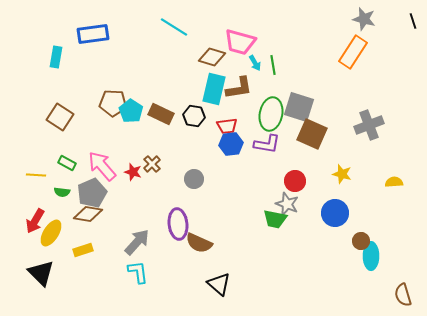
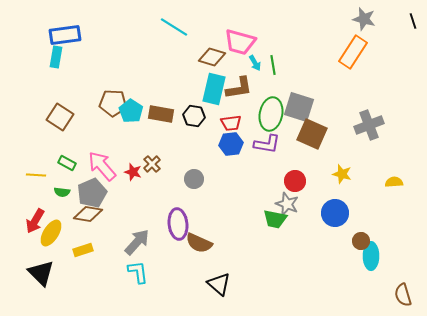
blue rectangle at (93, 34): moved 28 px left, 1 px down
brown rectangle at (161, 114): rotated 15 degrees counterclockwise
red trapezoid at (227, 126): moved 4 px right, 3 px up
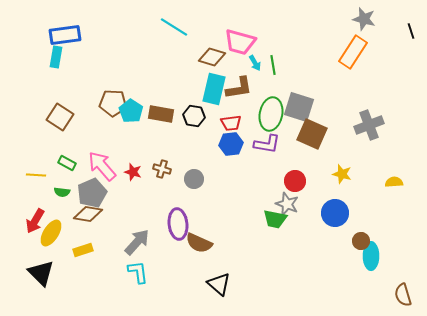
black line at (413, 21): moved 2 px left, 10 px down
brown cross at (152, 164): moved 10 px right, 5 px down; rotated 30 degrees counterclockwise
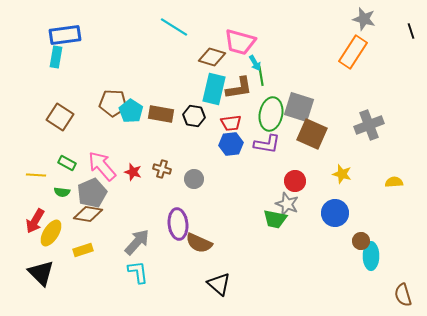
green line at (273, 65): moved 12 px left, 11 px down
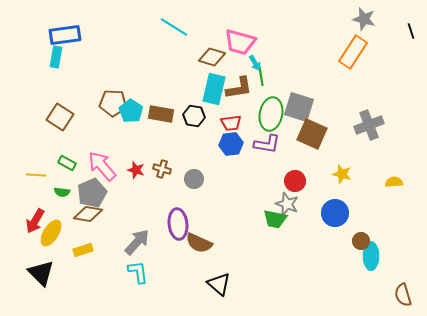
red star at (133, 172): moved 3 px right, 2 px up
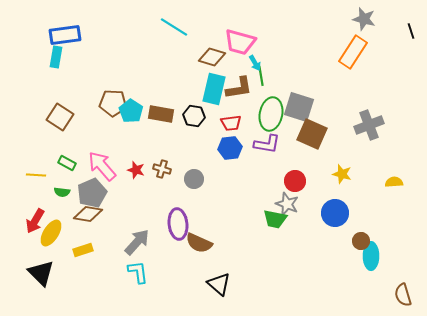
blue hexagon at (231, 144): moved 1 px left, 4 px down
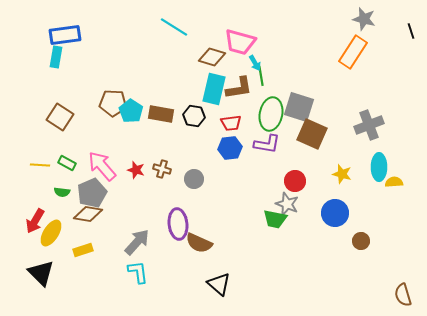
yellow line at (36, 175): moved 4 px right, 10 px up
cyan ellipse at (371, 256): moved 8 px right, 89 px up
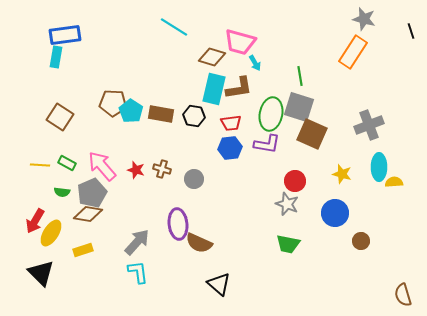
green line at (261, 76): moved 39 px right
green trapezoid at (275, 219): moved 13 px right, 25 px down
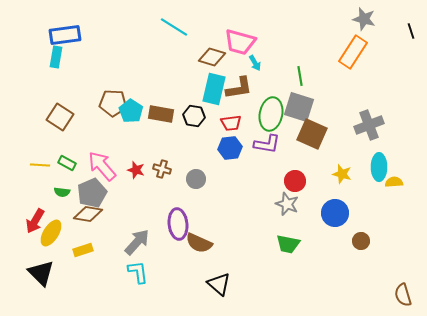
gray circle at (194, 179): moved 2 px right
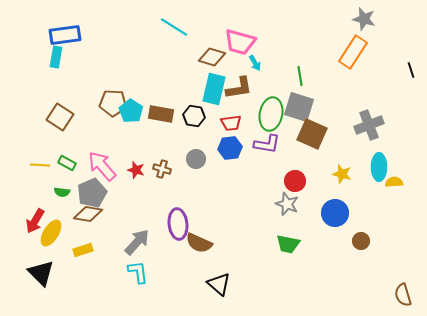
black line at (411, 31): moved 39 px down
gray circle at (196, 179): moved 20 px up
